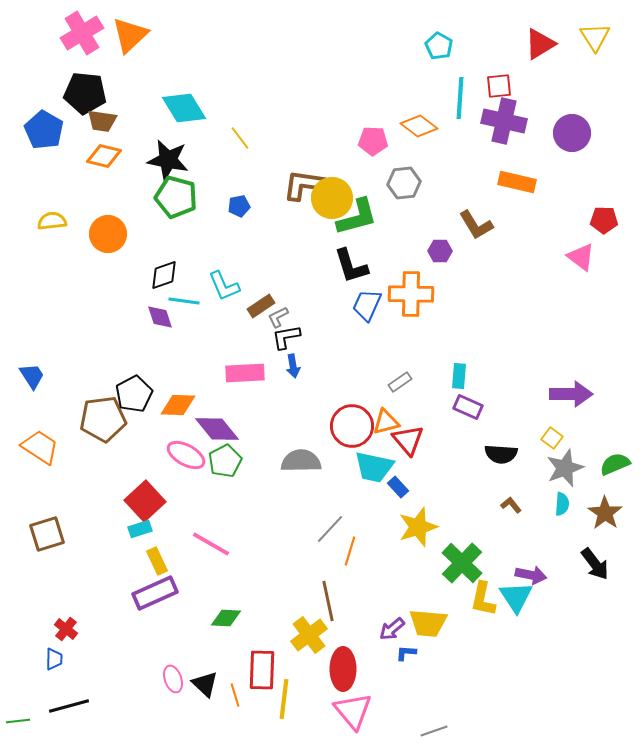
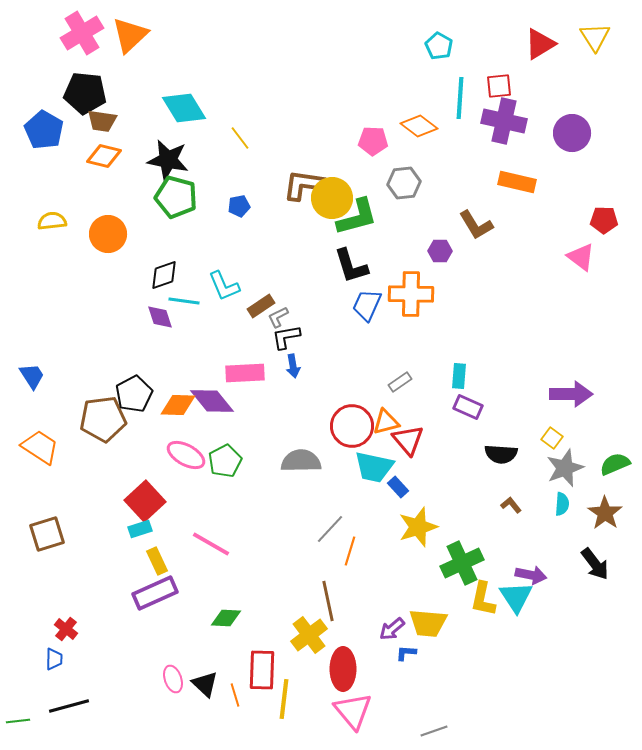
purple diamond at (217, 429): moved 5 px left, 28 px up
green cross at (462, 563): rotated 21 degrees clockwise
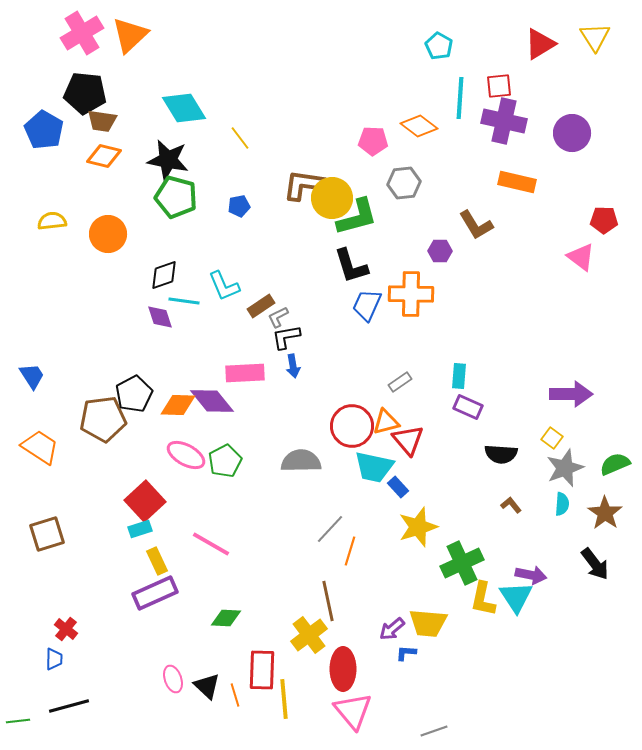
black triangle at (205, 684): moved 2 px right, 2 px down
yellow line at (284, 699): rotated 12 degrees counterclockwise
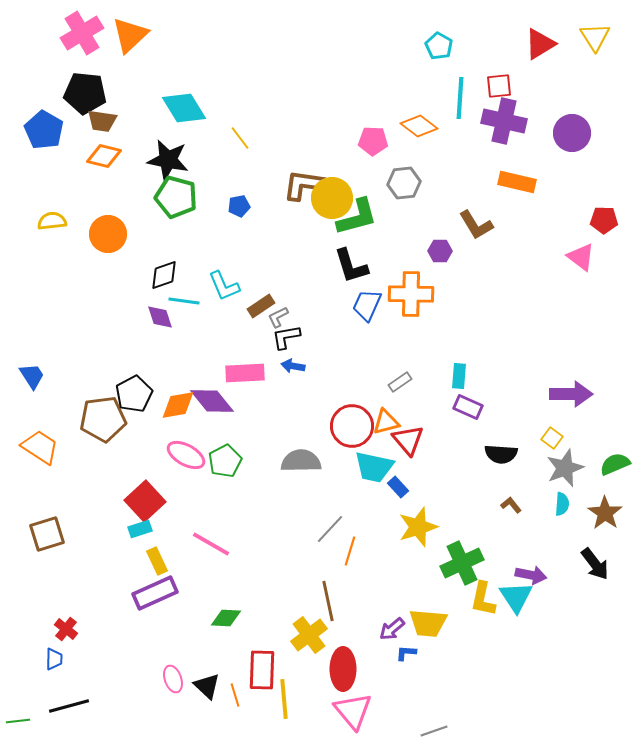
blue arrow at (293, 366): rotated 110 degrees clockwise
orange diamond at (178, 405): rotated 12 degrees counterclockwise
